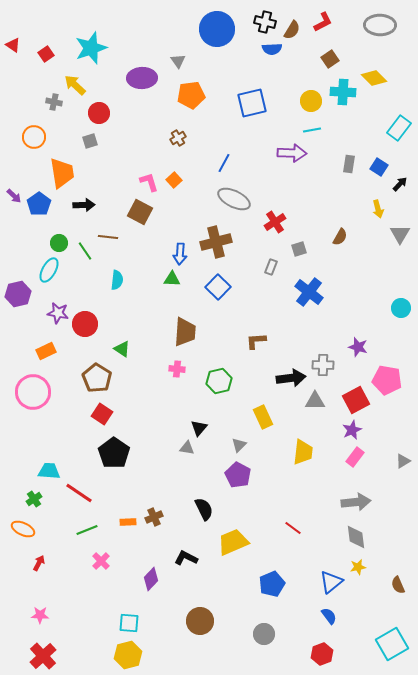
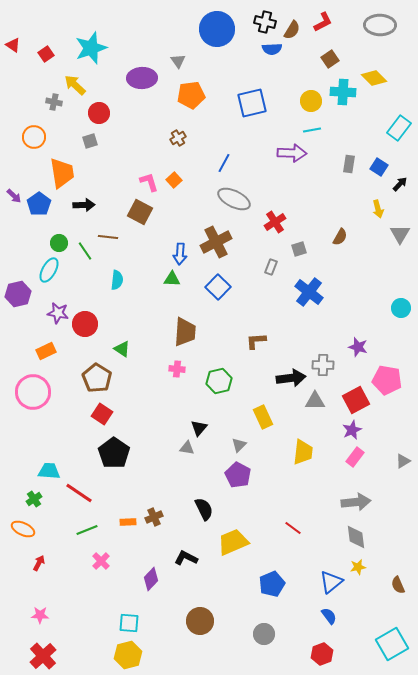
brown cross at (216, 242): rotated 12 degrees counterclockwise
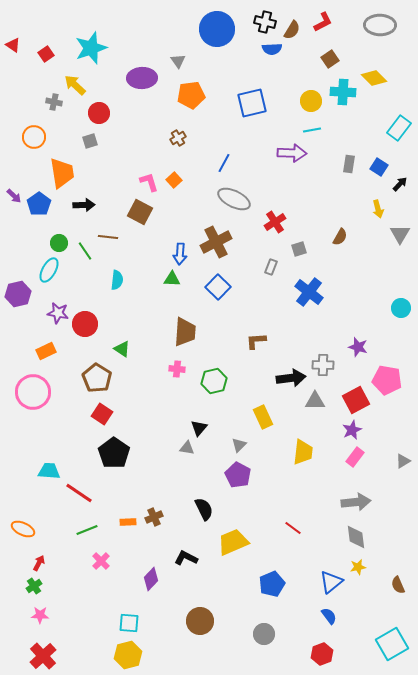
green hexagon at (219, 381): moved 5 px left
green cross at (34, 499): moved 87 px down
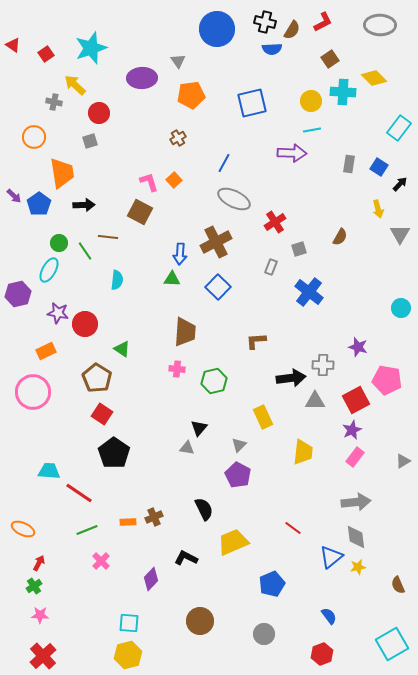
blue triangle at (331, 582): moved 25 px up
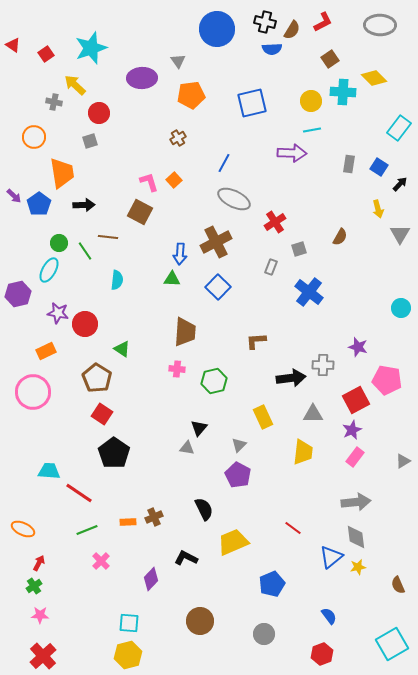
gray triangle at (315, 401): moved 2 px left, 13 px down
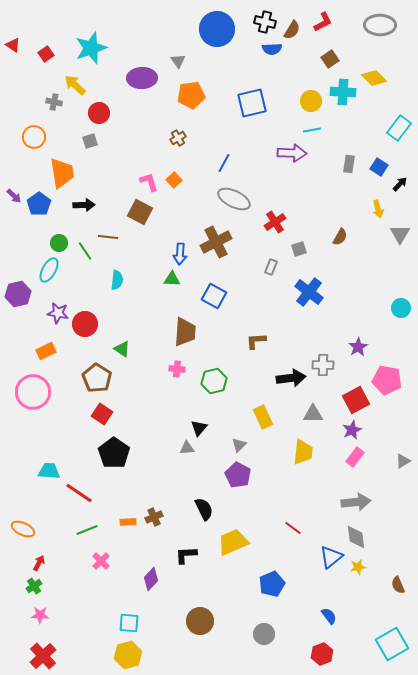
blue square at (218, 287): moved 4 px left, 9 px down; rotated 15 degrees counterclockwise
purple star at (358, 347): rotated 24 degrees clockwise
gray triangle at (187, 448): rotated 14 degrees counterclockwise
black L-shape at (186, 558): moved 3 px up; rotated 30 degrees counterclockwise
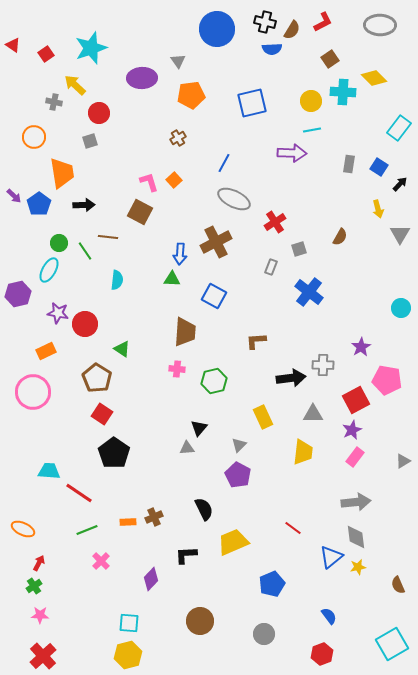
purple star at (358, 347): moved 3 px right
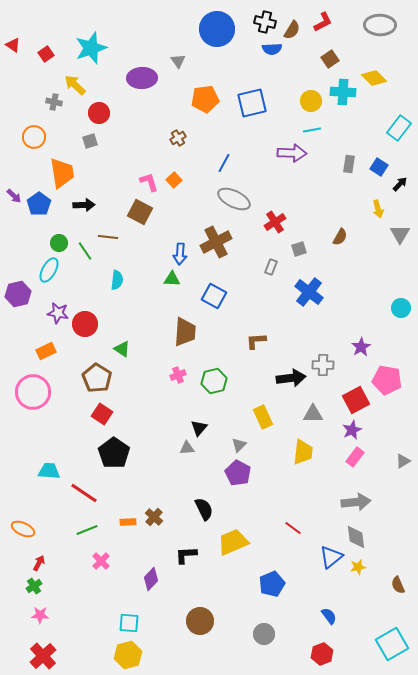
orange pentagon at (191, 95): moved 14 px right, 4 px down
pink cross at (177, 369): moved 1 px right, 6 px down; rotated 28 degrees counterclockwise
purple pentagon at (238, 475): moved 2 px up
red line at (79, 493): moved 5 px right
brown cross at (154, 517): rotated 24 degrees counterclockwise
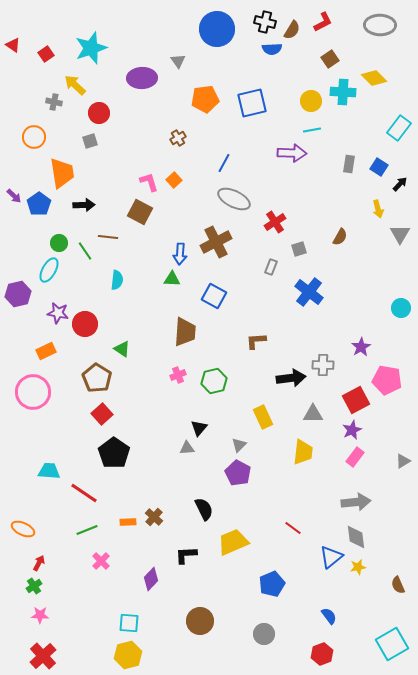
red square at (102, 414): rotated 15 degrees clockwise
